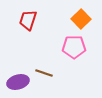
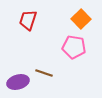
pink pentagon: rotated 10 degrees clockwise
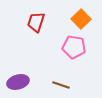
red trapezoid: moved 8 px right, 2 px down
brown line: moved 17 px right, 12 px down
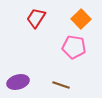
red trapezoid: moved 4 px up; rotated 15 degrees clockwise
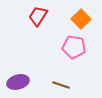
red trapezoid: moved 2 px right, 2 px up
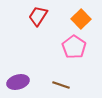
pink pentagon: rotated 25 degrees clockwise
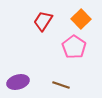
red trapezoid: moved 5 px right, 5 px down
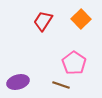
pink pentagon: moved 16 px down
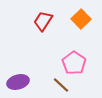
brown line: rotated 24 degrees clockwise
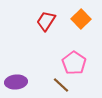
red trapezoid: moved 3 px right
purple ellipse: moved 2 px left; rotated 10 degrees clockwise
